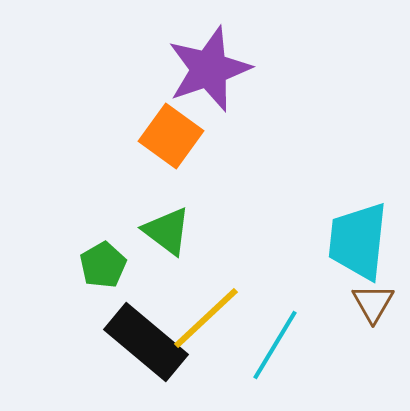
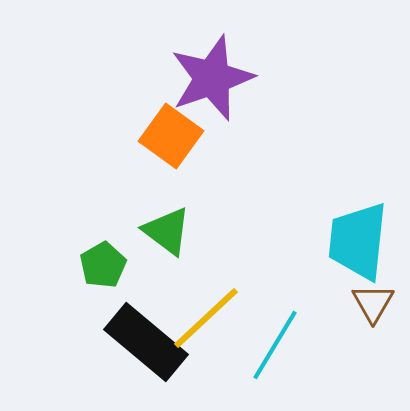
purple star: moved 3 px right, 9 px down
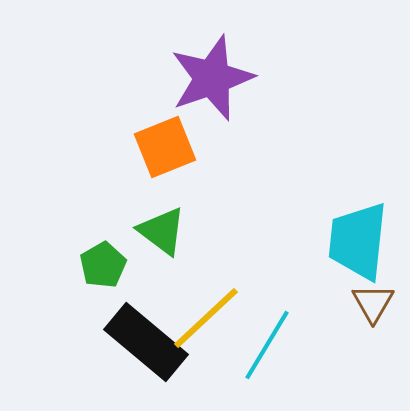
orange square: moved 6 px left, 11 px down; rotated 32 degrees clockwise
green triangle: moved 5 px left
cyan line: moved 8 px left
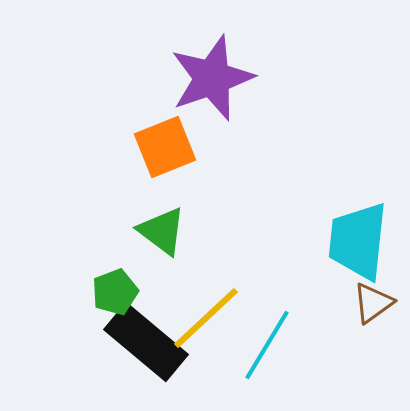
green pentagon: moved 12 px right, 27 px down; rotated 9 degrees clockwise
brown triangle: rotated 24 degrees clockwise
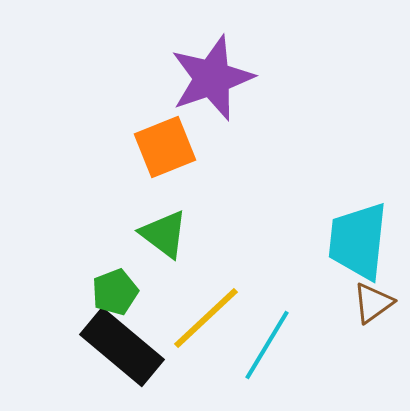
green triangle: moved 2 px right, 3 px down
black rectangle: moved 24 px left, 5 px down
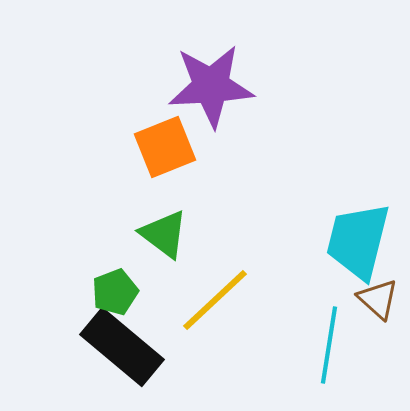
purple star: moved 1 px left, 8 px down; rotated 16 degrees clockwise
cyan trapezoid: rotated 8 degrees clockwise
brown triangle: moved 5 px right, 4 px up; rotated 42 degrees counterclockwise
yellow line: moved 9 px right, 18 px up
cyan line: moved 62 px right; rotated 22 degrees counterclockwise
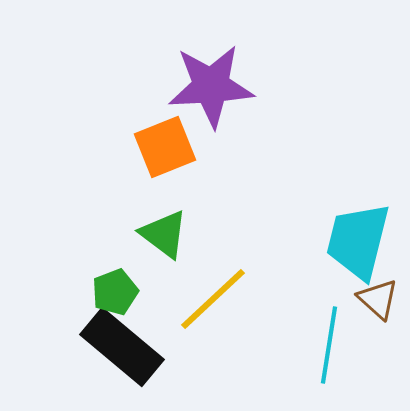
yellow line: moved 2 px left, 1 px up
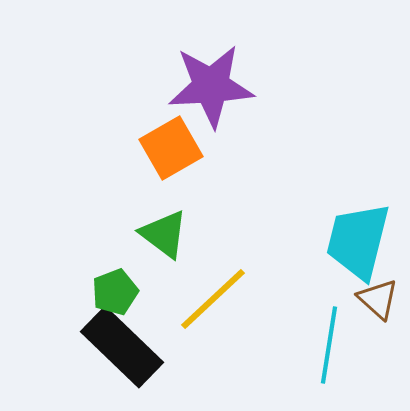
orange square: moved 6 px right, 1 px down; rotated 8 degrees counterclockwise
black rectangle: rotated 4 degrees clockwise
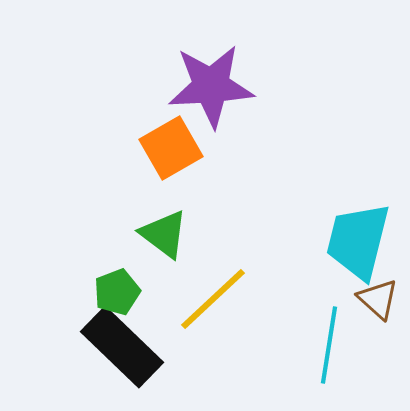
green pentagon: moved 2 px right
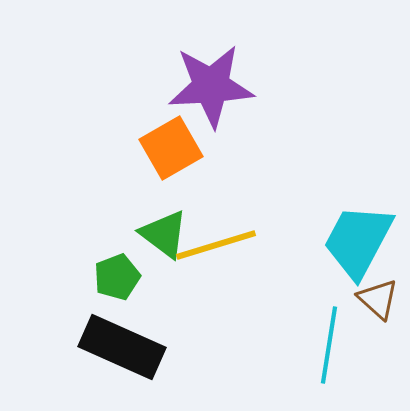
cyan trapezoid: rotated 14 degrees clockwise
green pentagon: moved 15 px up
yellow line: moved 3 px right, 54 px up; rotated 26 degrees clockwise
black rectangle: rotated 20 degrees counterclockwise
